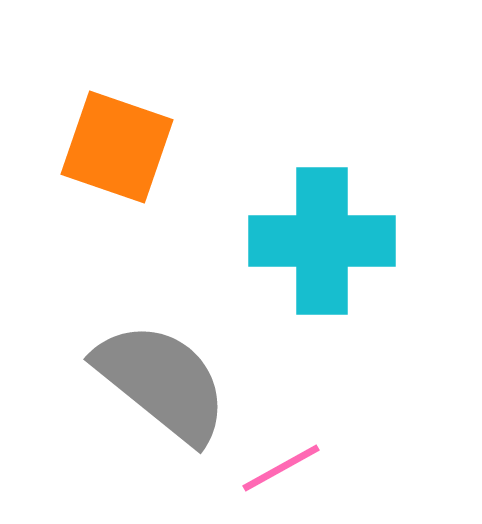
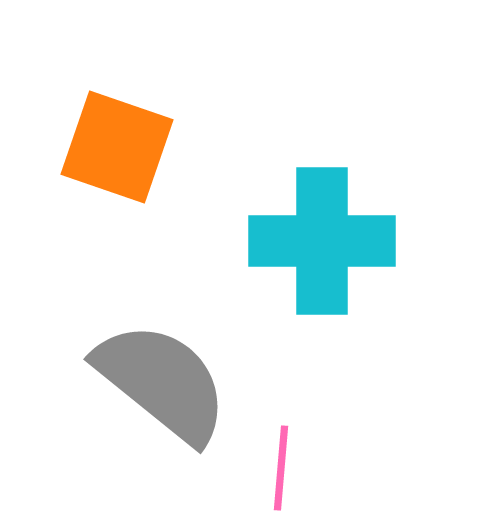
pink line: rotated 56 degrees counterclockwise
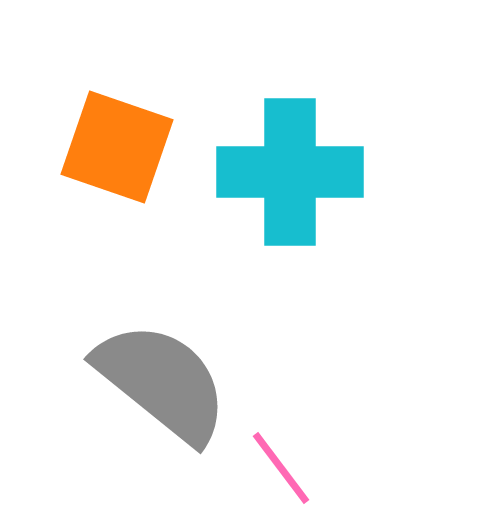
cyan cross: moved 32 px left, 69 px up
pink line: rotated 42 degrees counterclockwise
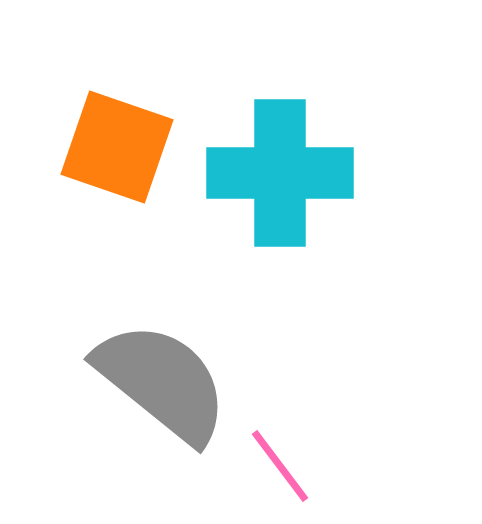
cyan cross: moved 10 px left, 1 px down
pink line: moved 1 px left, 2 px up
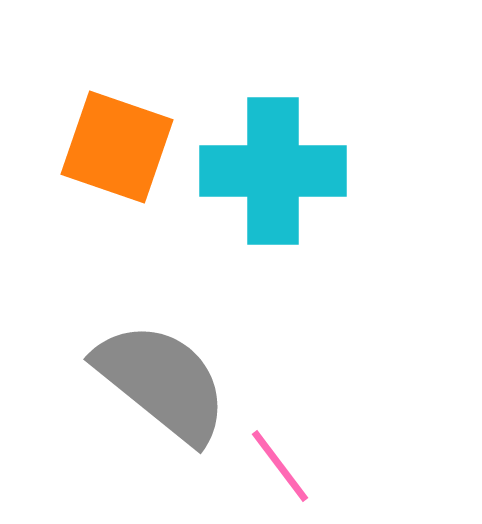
cyan cross: moved 7 px left, 2 px up
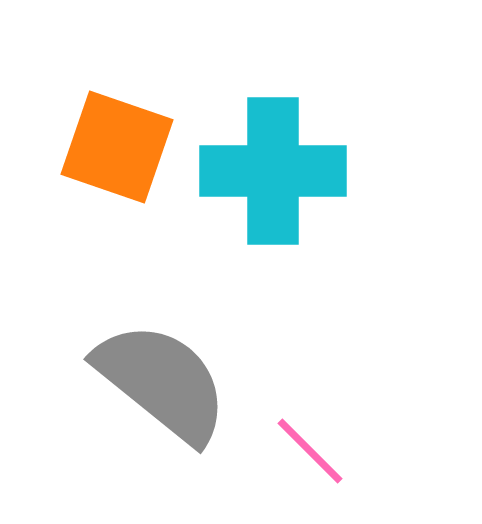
pink line: moved 30 px right, 15 px up; rotated 8 degrees counterclockwise
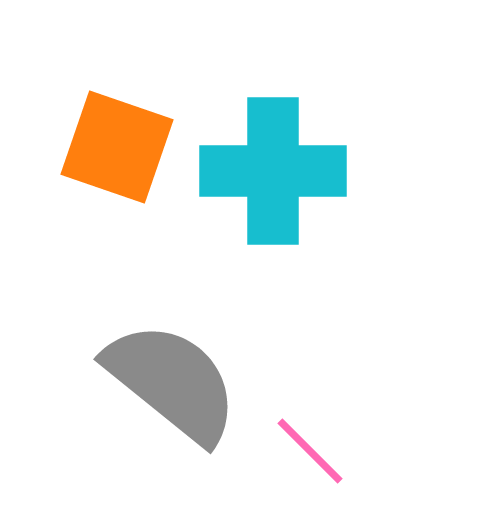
gray semicircle: moved 10 px right
